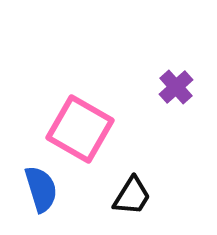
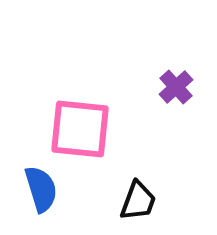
pink square: rotated 24 degrees counterclockwise
black trapezoid: moved 6 px right, 5 px down; rotated 12 degrees counterclockwise
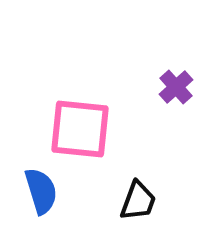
blue semicircle: moved 2 px down
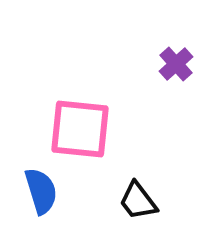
purple cross: moved 23 px up
black trapezoid: rotated 123 degrees clockwise
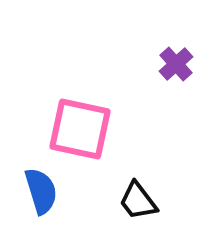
pink square: rotated 6 degrees clockwise
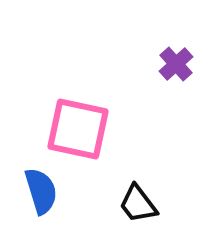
pink square: moved 2 px left
black trapezoid: moved 3 px down
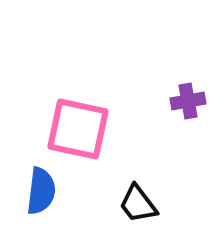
purple cross: moved 12 px right, 37 px down; rotated 32 degrees clockwise
blue semicircle: rotated 24 degrees clockwise
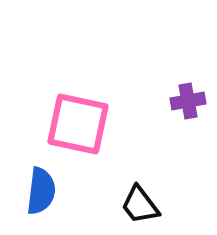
pink square: moved 5 px up
black trapezoid: moved 2 px right, 1 px down
